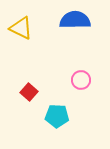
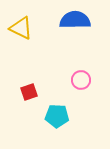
red square: rotated 30 degrees clockwise
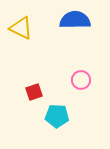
red square: moved 5 px right
